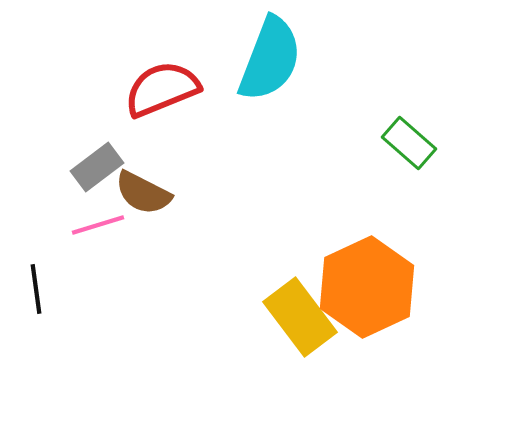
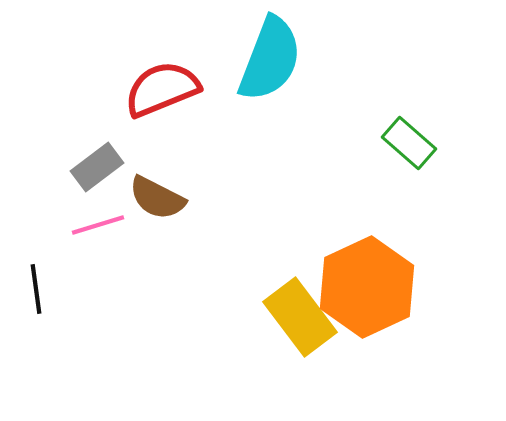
brown semicircle: moved 14 px right, 5 px down
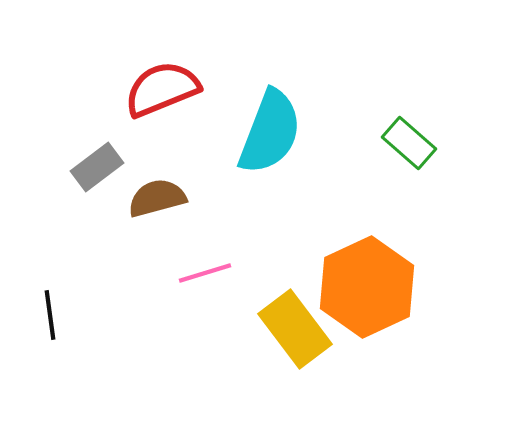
cyan semicircle: moved 73 px down
brown semicircle: rotated 138 degrees clockwise
pink line: moved 107 px right, 48 px down
black line: moved 14 px right, 26 px down
yellow rectangle: moved 5 px left, 12 px down
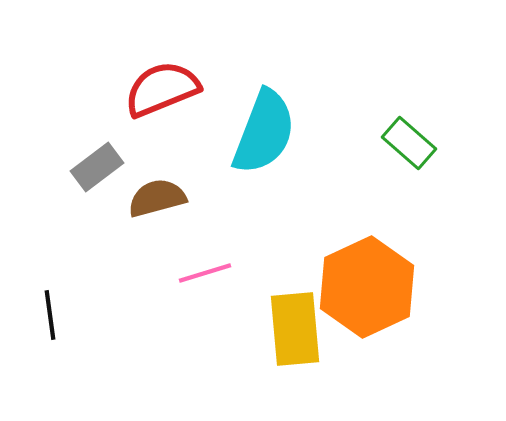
cyan semicircle: moved 6 px left
yellow rectangle: rotated 32 degrees clockwise
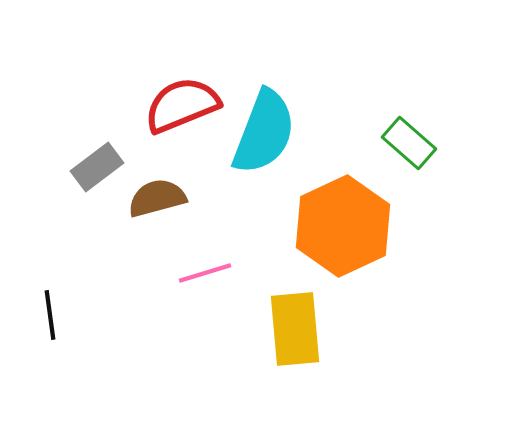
red semicircle: moved 20 px right, 16 px down
orange hexagon: moved 24 px left, 61 px up
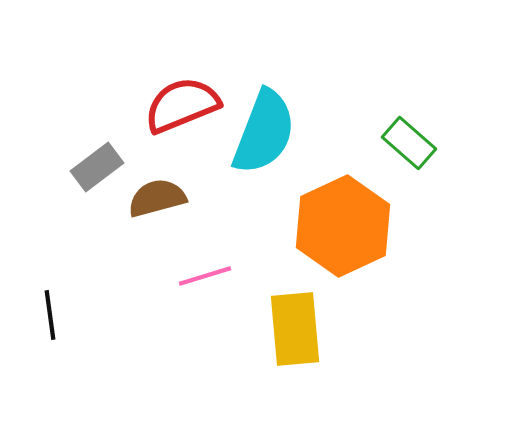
pink line: moved 3 px down
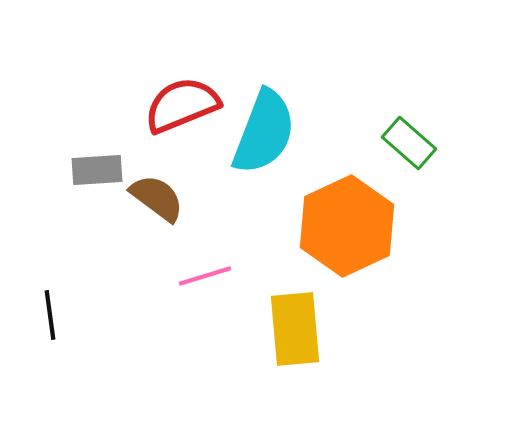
gray rectangle: moved 3 px down; rotated 33 degrees clockwise
brown semicircle: rotated 52 degrees clockwise
orange hexagon: moved 4 px right
